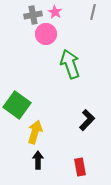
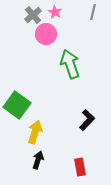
gray cross: rotated 30 degrees counterclockwise
black arrow: rotated 18 degrees clockwise
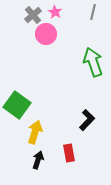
green arrow: moved 23 px right, 2 px up
red rectangle: moved 11 px left, 14 px up
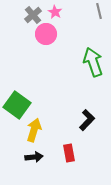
gray line: moved 6 px right, 1 px up; rotated 28 degrees counterclockwise
yellow arrow: moved 1 px left, 2 px up
black arrow: moved 4 px left, 3 px up; rotated 66 degrees clockwise
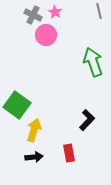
gray cross: rotated 24 degrees counterclockwise
pink circle: moved 1 px down
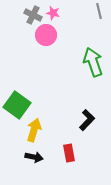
pink star: moved 2 px left, 1 px down; rotated 16 degrees counterclockwise
black arrow: rotated 18 degrees clockwise
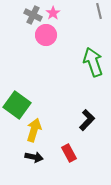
pink star: rotated 24 degrees clockwise
red rectangle: rotated 18 degrees counterclockwise
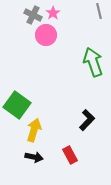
red rectangle: moved 1 px right, 2 px down
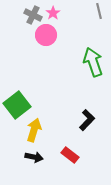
green square: rotated 16 degrees clockwise
red rectangle: rotated 24 degrees counterclockwise
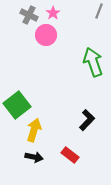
gray line: rotated 35 degrees clockwise
gray cross: moved 4 px left
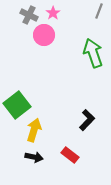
pink circle: moved 2 px left
green arrow: moved 9 px up
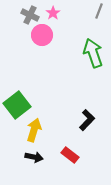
gray cross: moved 1 px right
pink circle: moved 2 px left
